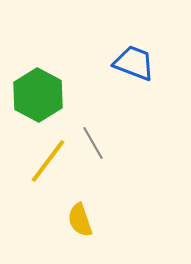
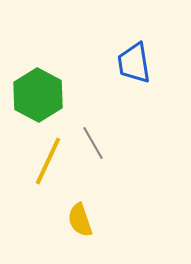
blue trapezoid: rotated 120 degrees counterclockwise
yellow line: rotated 12 degrees counterclockwise
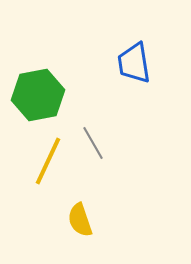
green hexagon: rotated 21 degrees clockwise
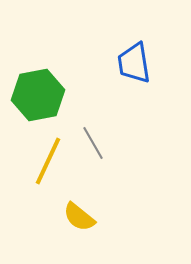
yellow semicircle: moved 1 px left, 3 px up; rotated 32 degrees counterclockwise
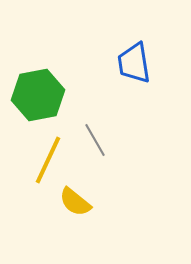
gray line: moved 2 px right, 3 px up
yellow line: moved 1 px up
yellow semicircle: moved 4 px left, 15 px up
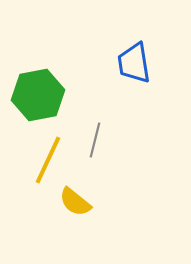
gray line: rotated 44 degrees clockwise
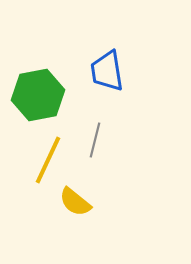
blue trapezoid: moved 27 px left, 8 px down
